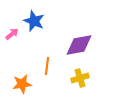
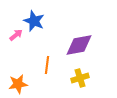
pink arrow: moved 4 px right, 1 px down
orange line: moved 1 px up
orange star: moved 4 px left
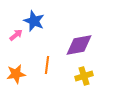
yellow cross: moved 4 px right, 2 px up
orange star: moved 2 px left, 10 px up
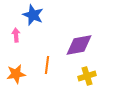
blue star: moved 1 px left, 6 px up
pink arrow: rotated 56 degrees counterclockwise
yellow cross: moved 3 px right
